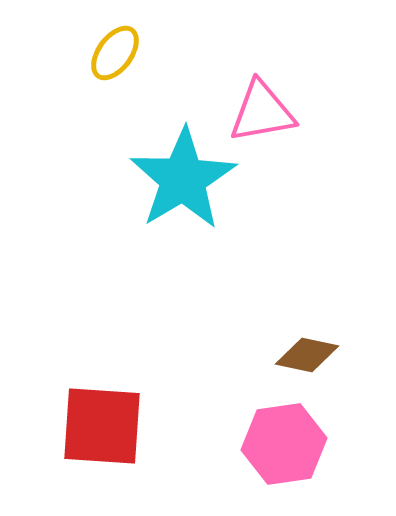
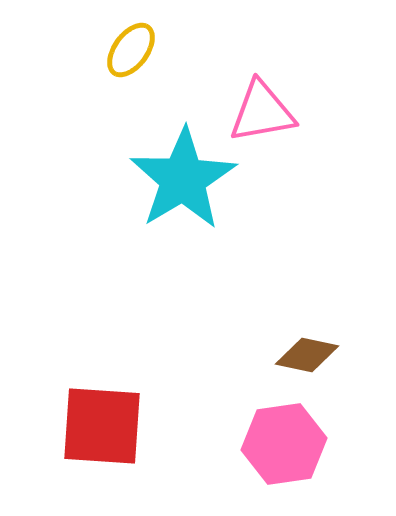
yellow ellipse: moved 16 px right, 3 px up
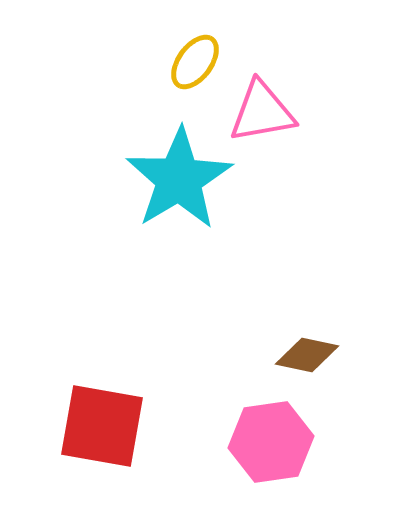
yellow ellipse: moved 64 px right, 12 px down
cyan star: moved 4 px left
red square: rotated 6 degrees clockwise
pink hexagon: moved 13 px left, 2 px up
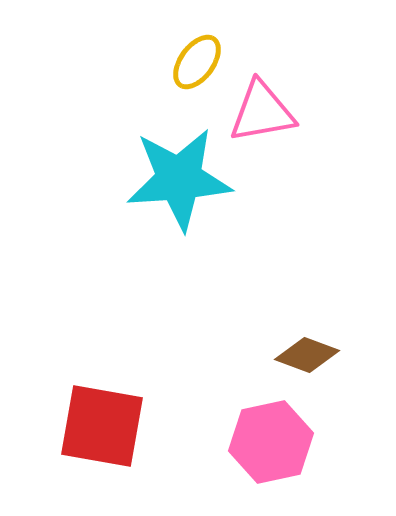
yellow ellipse: moved 2 px right
cyan star: rotated 27 degrees clockwise
brown diamond: rotated 8 degrees clockwise
pink hexagon: rotated 4 degrees counterclockwise
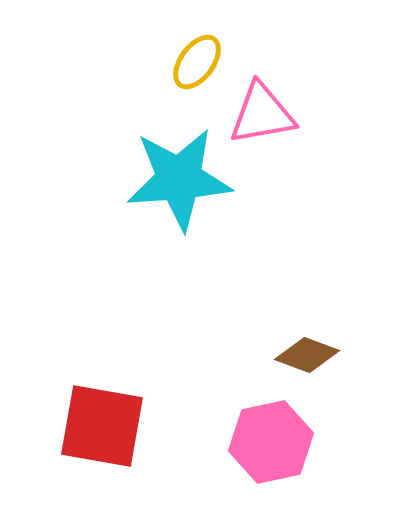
pink triangle: moved 2 px down
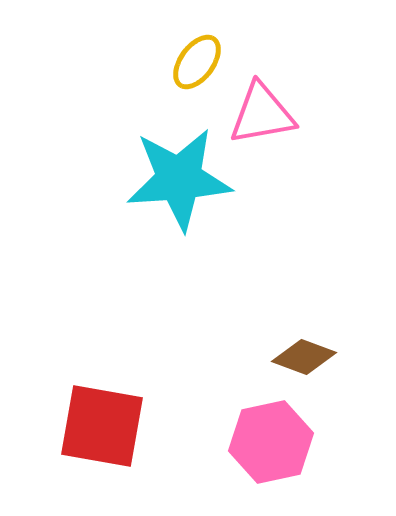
brown diamond: moved 3 px left, 2 px down
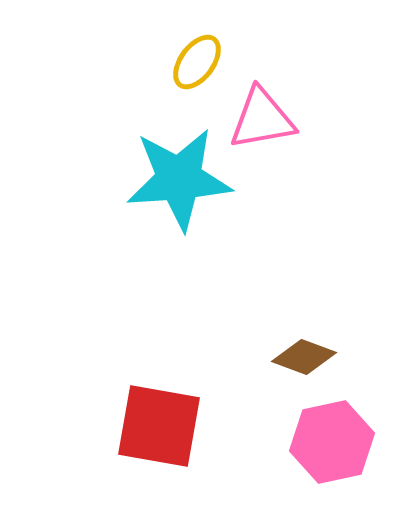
pink triangle: moved 5 px down
red square: moved 57 px right
pink hexagon: moved 61 px right
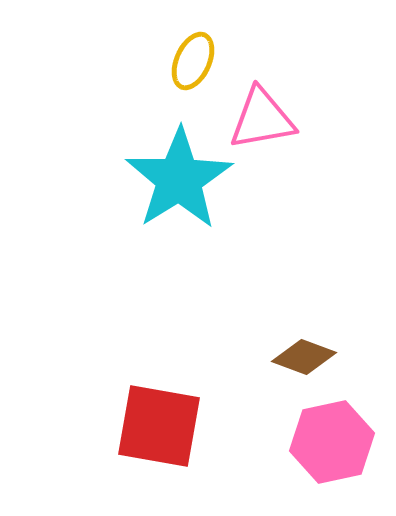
yellow ellipse: moved 4 px left, 1 px up; rotated 12 degrees counterclockwise
cyan star: rotated 28 degrees counterclockwise
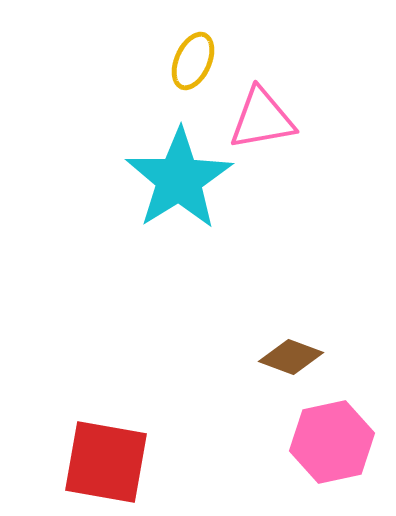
brown diamond: moved 13 px left
red square: moved 53 px left, 36 px down
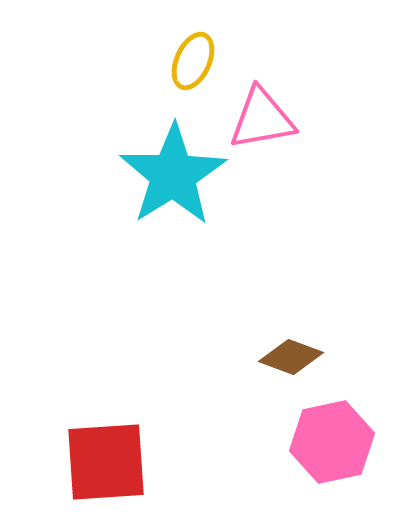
cyan star: moved 6 px left, 4 px up
red square: rotated 14 degrees counterclockwise
